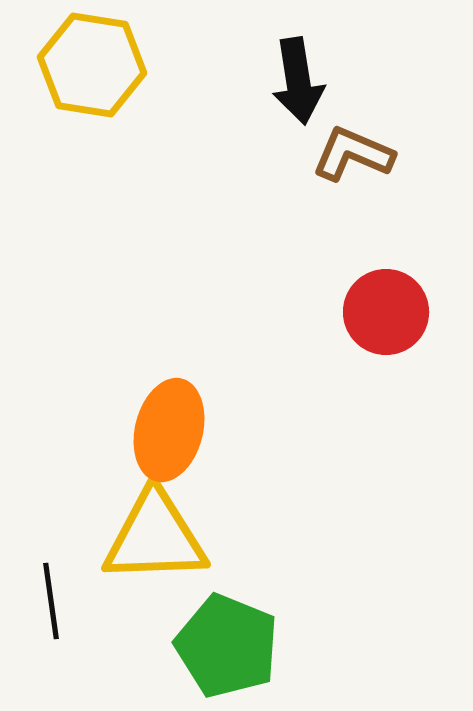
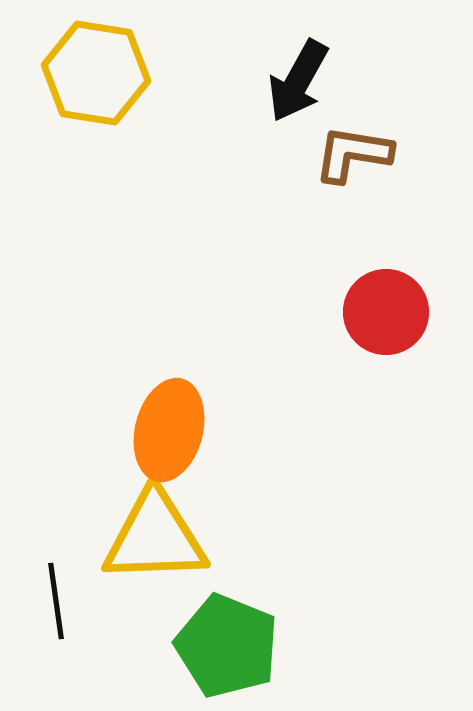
yellow hexagon: moved 4 px right, 8 px down
black arrow: rotated 38 degrees clockwise
brown L-shape: rotated 14 degrees counterclockwise
black line: moved 5 px right
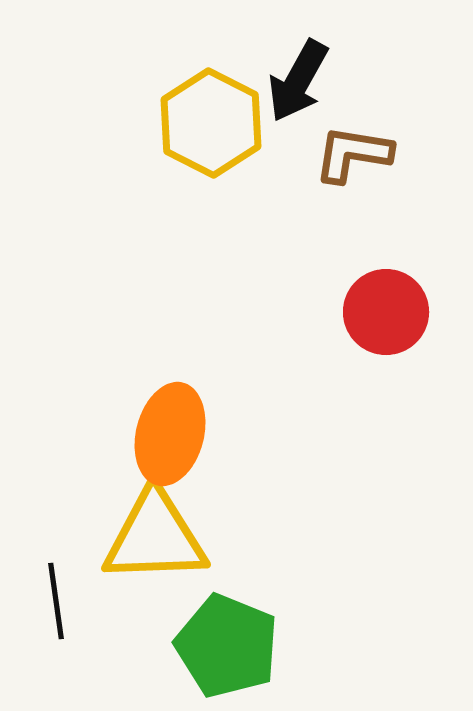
yellow hexagon: moved 115 px right, 50 px down; rotated 18 degrees clockwise
orange ellipse: moved 1 px right, 4 px down
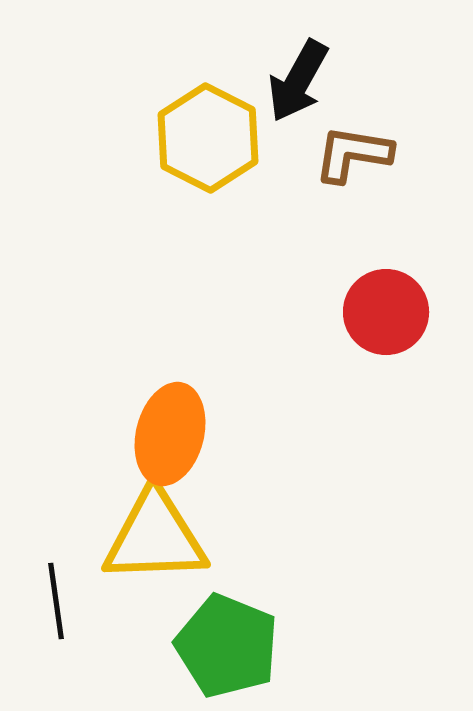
yellow hexagon: moved 3 px left, 15 px down
